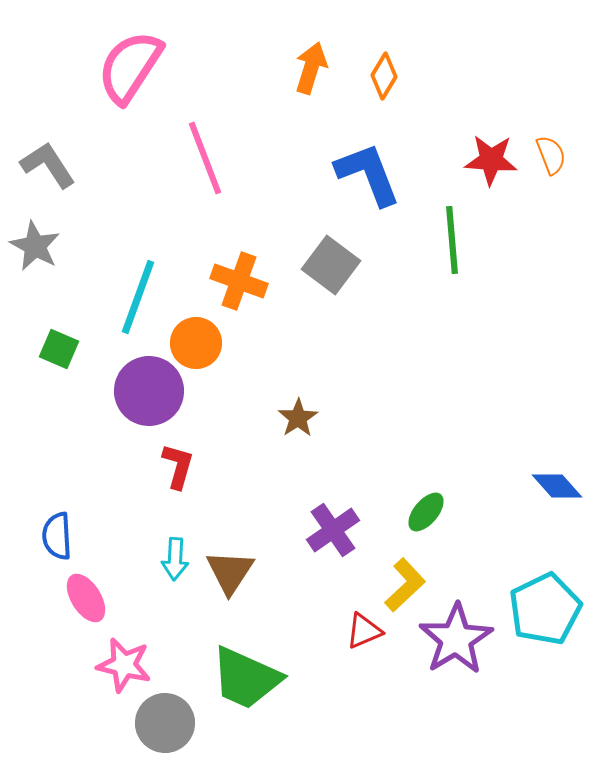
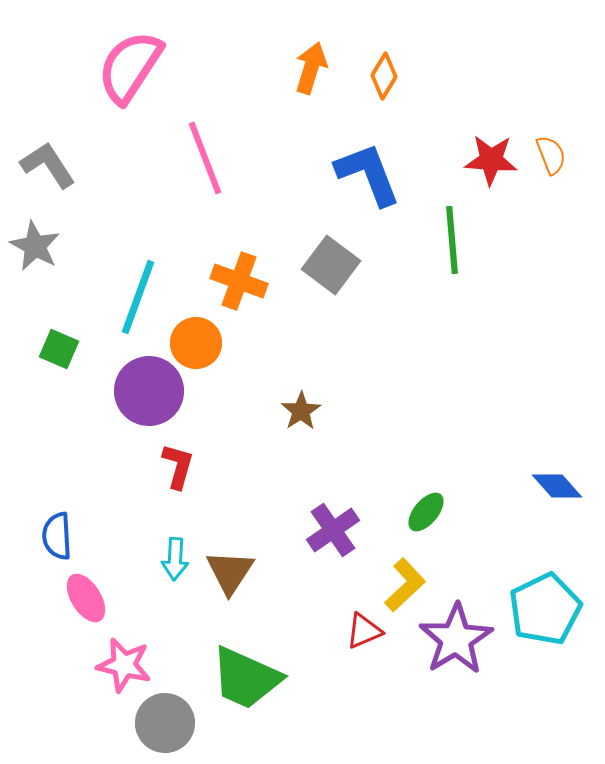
brown star: moved 3 px right, 7 px up
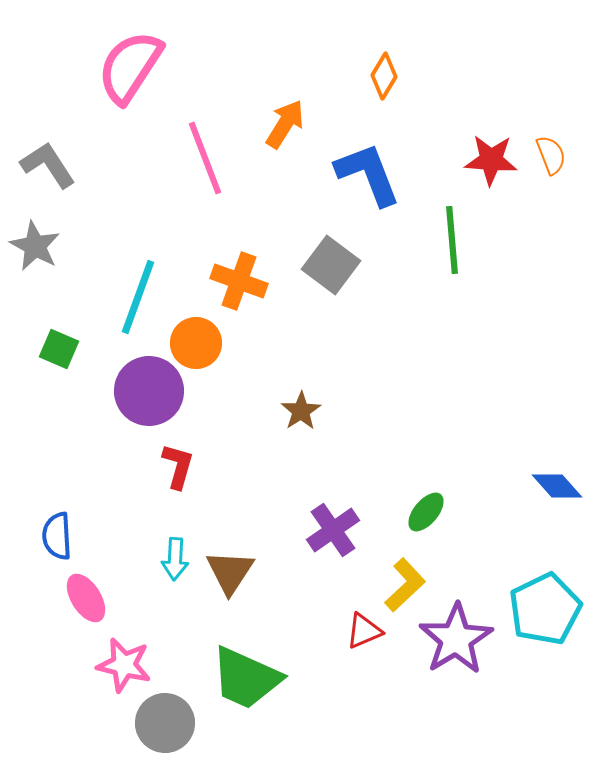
orange arrow: moved 26 px left, 56 px down; rotated 15 degrees clockwise
